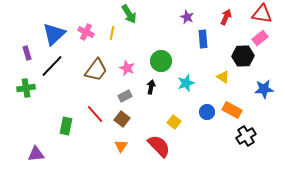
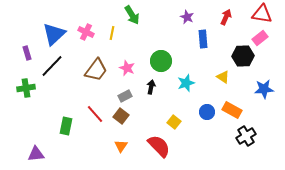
green arrow: moved 3 px right, 1 px down
brown square: moved 1 px left, 3 px up
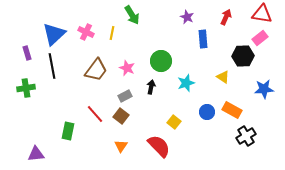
black line: rotated 55 degrees counterclockwise
green rectangle: moved 2 px right, 5 px down
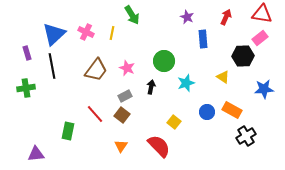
green circle: moved 3 px right
brown square: moved 1 px right, 1 px up
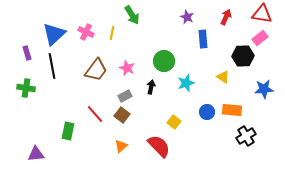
green cross: rotated 18 degrees clockwise
orange rectangle: rotated 24 degrees counterclockwise
orange triangle: rotated 16 degrees clockwise
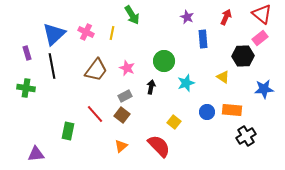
red triangle: rotated 30 degrees clockwise
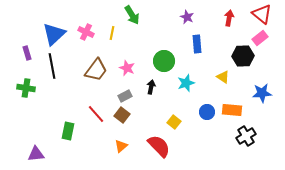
red arrow: moved 3 px right, 1 px down; rotated 14 degrees counterclockwise
blue rectangle: moved 6 px left, 5 px down
blue star: moved 2 px left, 4 px down
red line: moved 1 px right
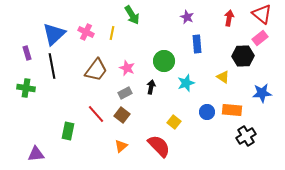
gray rectangle: moved 3 px up
